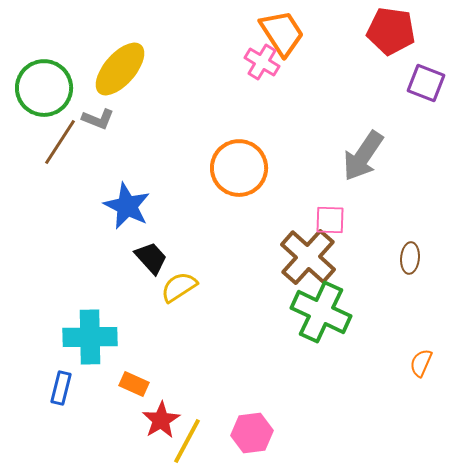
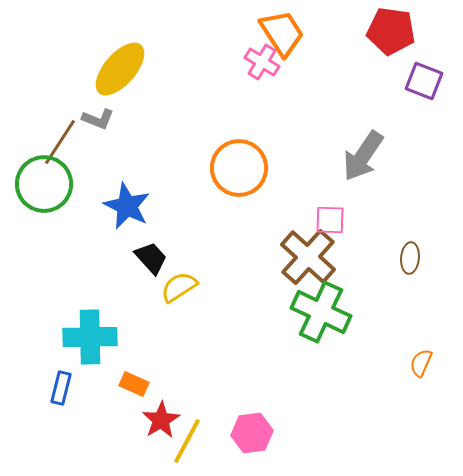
purple square: moved 2 px left, 2 px up
green circle: moved 96 px down
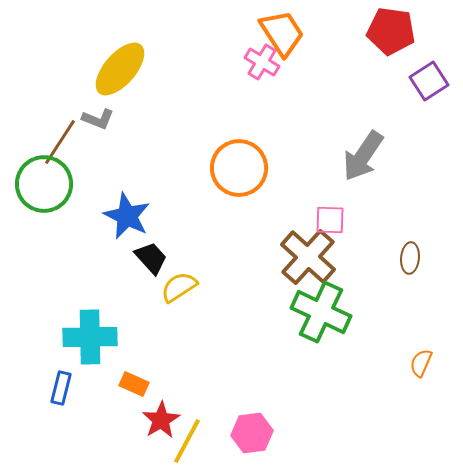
purple square: moved 5 px right; rotated 36 degrees clockwise
blue star: moved 10 px down
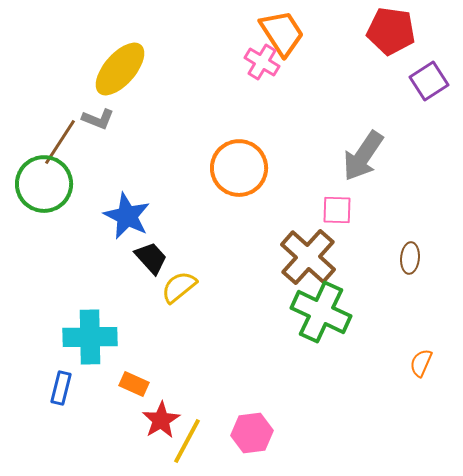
pink square: moved 7 px right, 10 px up
yellow semicircle: rotated 6 degrees counterclockwise
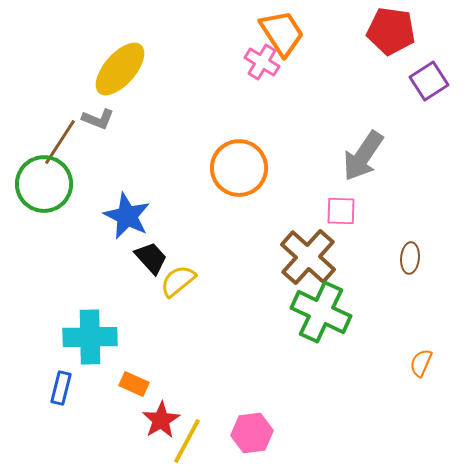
pink square: moved 4 px right, 1 px down
yellow semicircle: moved 1 px left, 6 px up
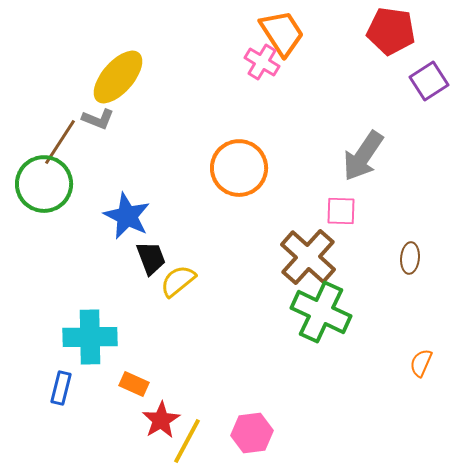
yellow ellipse: moved 2 px left, 8 px down
black trapezoid: rotated 21 degrees clockwise
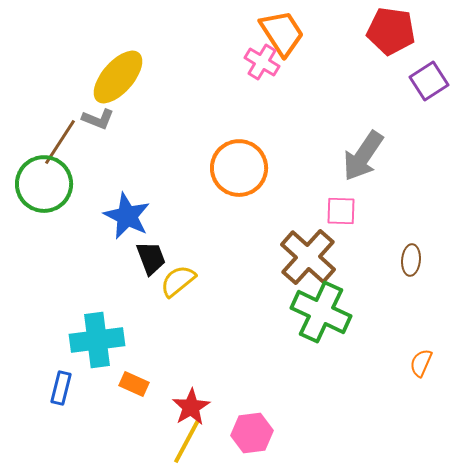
brown ellipse: moved 1 px right, 2 px down
cyan cross: moved 7 px right, 3 px down; rotated 6 degrees counterclockwise
red star: moved 30 px right, 13 px up
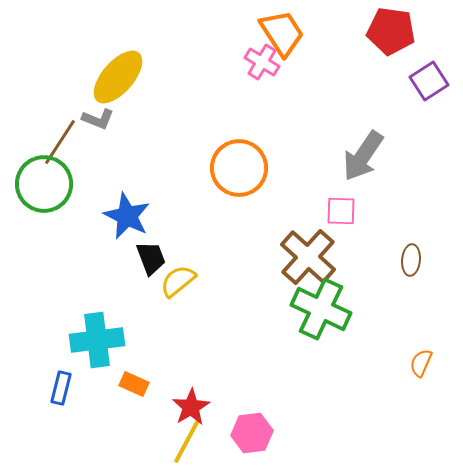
green cross: moved 3 px up
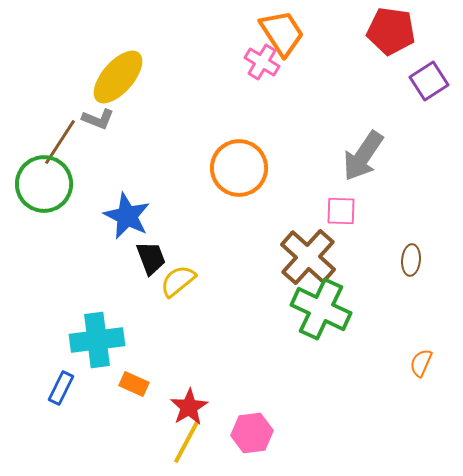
blue rectangle: rotated 12 degrees clockwise
red star: moved 2 px left
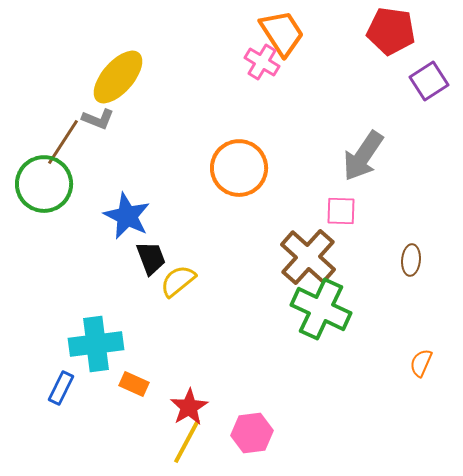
brown line: moved 3 px right
cyan cross: moved 1 px left, 4 px down
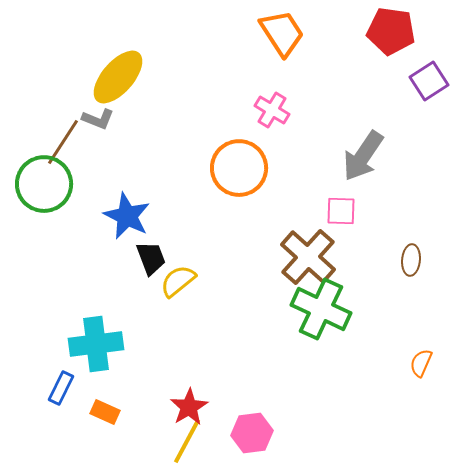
pink cross: moved 10 px right, 48 px down
orange rectangle: moved 29 px left, 28 px down
